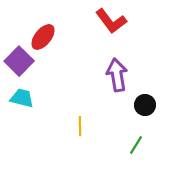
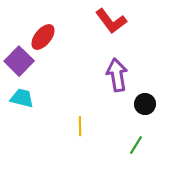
black circle: moved 1 px up
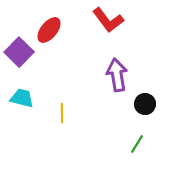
red L-shape: moved 3 px left, 1 px up
red ellipse: moved 6 px right, 7 px up
purple square: moved 9 px up
yellow line: moved 18 px left, 13 px up
green line: moved 1 px right, 1 px up
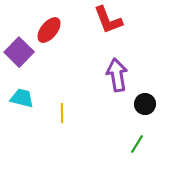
red L-shape: rotated 16 degrees clockwise
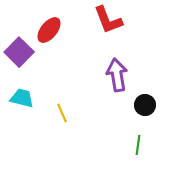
black circle: moved 1 px down
yellow line: rotated 24 degrees counterclockwise
green line: moved 1 px right, 1 px down; rotated 24 degrees counterclockwise
